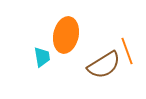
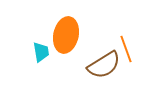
orange line: moved 1 px left, 2 px up
cyan trapezoid: moved 1 px left, 5 px up
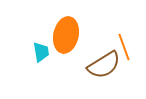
orange line: moved 2 px left, 2 px up
